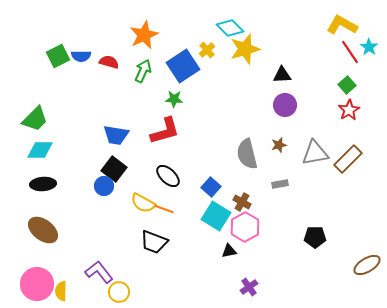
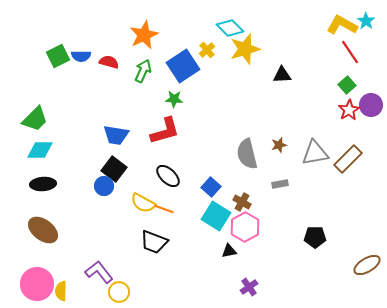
cyan star at (369, 47): moved 3 px left, 26 px up
purple circle at (285, 105): moved 86 px right
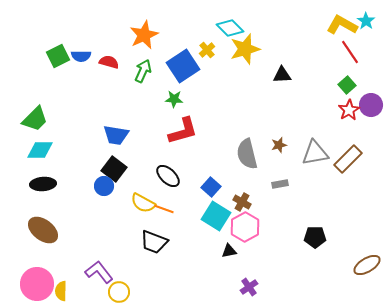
red L-shape at (165, 131): moved 18 px right
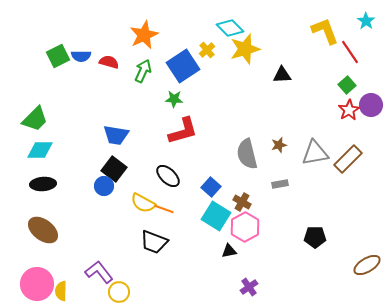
yellow L-shape at (342, 25): moved 17 px left, 6 px down; rotated 40 degrees clockwise
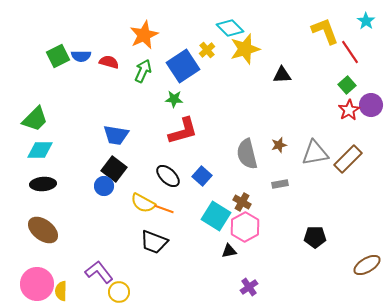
blue square at (211, 187): moved 9 px left, 11 px up
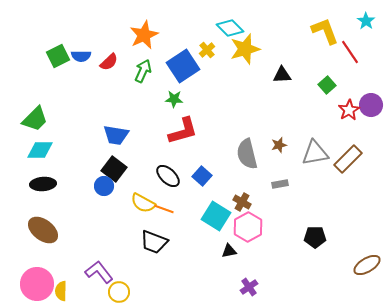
red semicircle at (109, 62): rotated 120 degrees clockwise
green square at (347, 85): moved 20 px left
pink hexagon at (245, 227): moved 3 px right
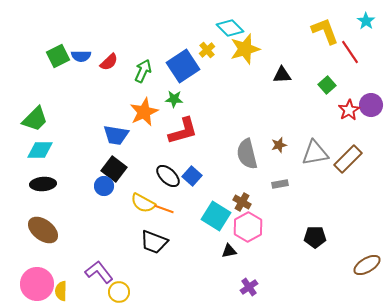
orange star at (144, 35): moved 77 px down
blue square at (202, 176): moved 10 px left
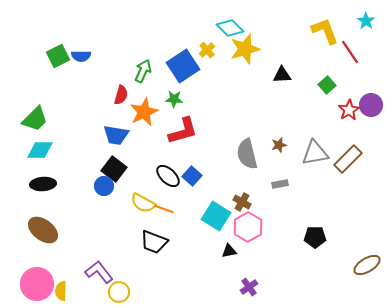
red semicircle at (109, 62): moved 12 px right, 33 px down; rotated 30 degrees counterclockwise
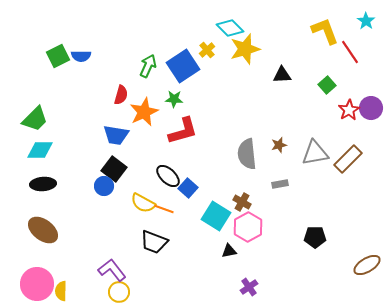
green arrow at (143, 71): moved 5 px right, 5 px up
purple circle at (371, 105): moved 3 px down
gray semicircle at (247, 154): rotated 8 degrees clockwise
blue square at (192, 176): moved 4 px left, 12 px down
purple L-shape at (99, 272): moved 13 px right, 2 px up
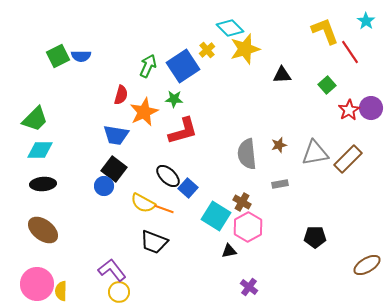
purple cross at (249, 287): rotated 18 degrees counterclockwise
